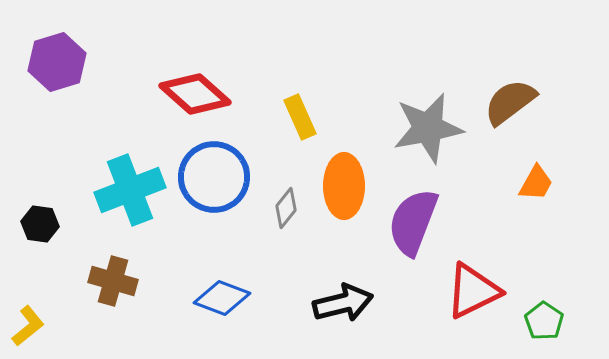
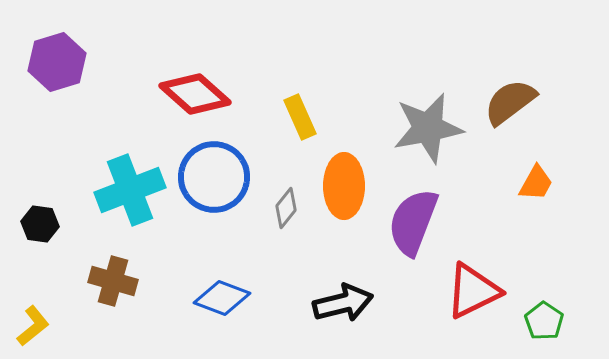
yellow L-shape: moved 5 px right
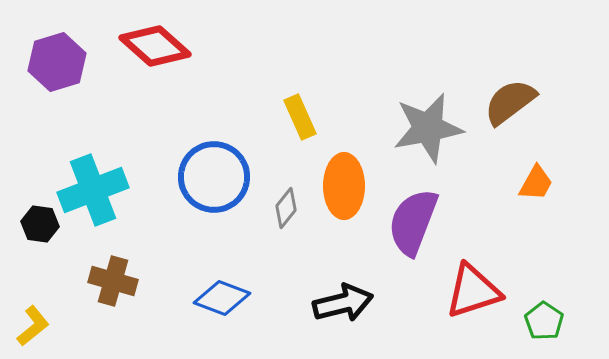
red diamond: moved 40 px left, 48 px up
cyan cross: moved 37 px left
red triangle: rotated 8 degrees clockwise
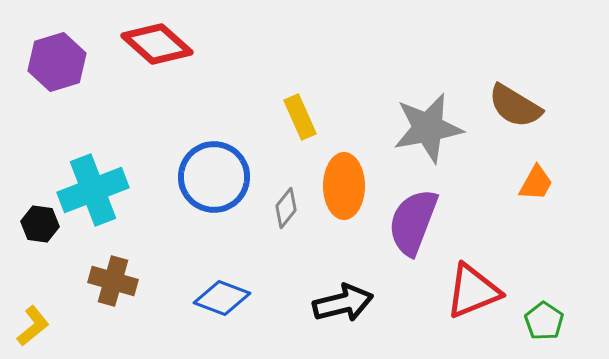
red diamond: moved 2 px right, 2 px up
brown semicircle: moved 5 px right, 4 px down; rotated 112 degrees counterclockwise
red triangle: rotated 4 degrees counterclockwise
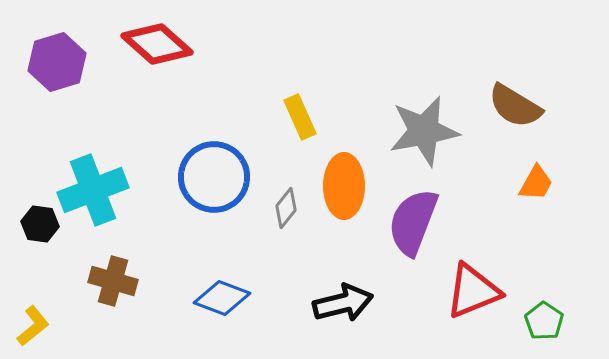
gray star: moved 4 px left, 3 px down
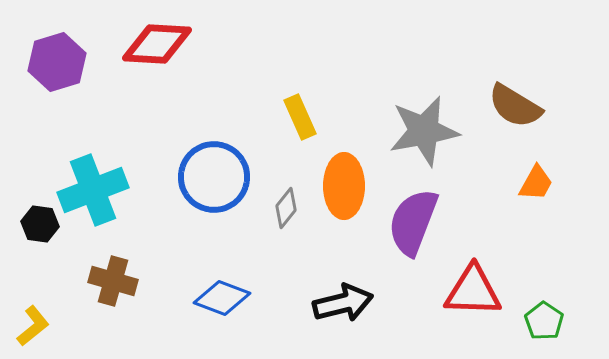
red diamond: rotated 38 degrees counterclockwise
red triangle: rotated 24 degrees clockwise
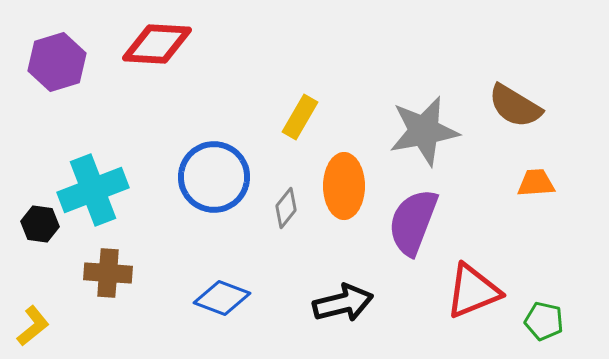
yellow rectangle: rotated 54 degrees clockwise
orange trapezoid: rotated 123 degrees counterclockwise
brown cross: moved 5 px left, 8 px up; rotated 12 degrees counterclockwise
red triangle: rotated 24 degrees counterclockwise
green pentagon: rotated 21 degrees counterclockwise
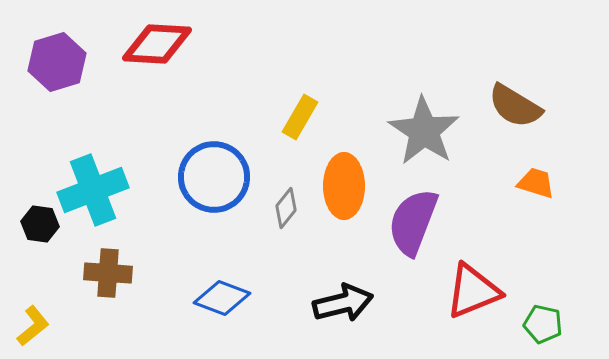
gray star: rotated 28 degrees counterclockwise
orange trapezoid: rotated 21 degrees clockwise
green pentagon: moved 1 px left, 3 px down
